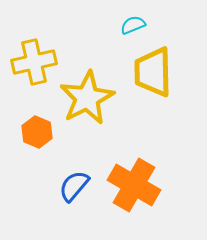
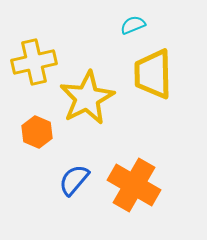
yellow trapezoid: moved 2 px down
blue semicircle: moved 6 px up
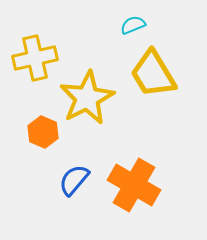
yellow cross: moved 1 px right, 4 px up
yellow trapezoid: rotated 30 degrees counterclockwise
orange hexagon: moved 6 px right
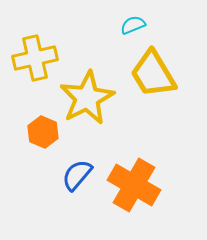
blue semicircle: moved 3 px right, 5 px up
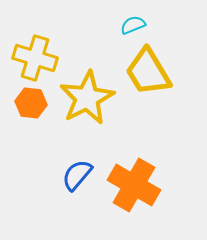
yellow cross: rotated 30 degrees clockwise
yellow trapezoid: moved 5 px left, 2 px up
orange hexagon: moved 12 px left, 29 px up; rotated 16 degrees counterclockwise
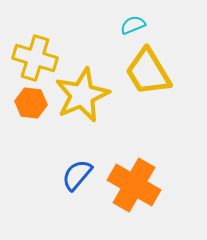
yellow star: moved 5 px left, 3 px up; rotated 4 degrees clockwise
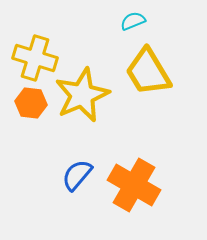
cyan semicircle: moved 4 px up
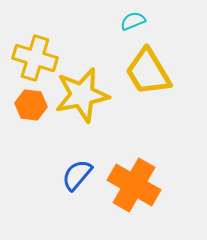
yellow star: rotated 12 degrees clockwise
orange hexagon: moved 2 px down
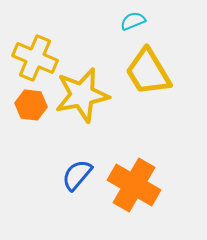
yellow cross: rotated 6 degrees clockwise
